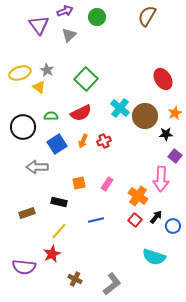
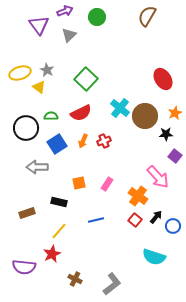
black circle: moved 3 px right, 1 px down
pink arrow: moved 3 px left, 2 px up; rotated 45 degrees counterclockwise
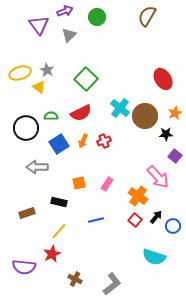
blue square: moved 2 px right
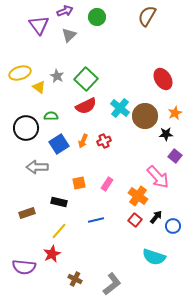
gray star: moved 10 px right, 6 px down
red semicircle: moved 5 px right, 7 px up
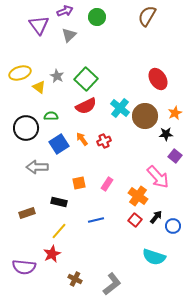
red ellipse: moved 5 px left
orange arrow: moved 1 px left, 2 px up; rotated 120 degrees clockwise
